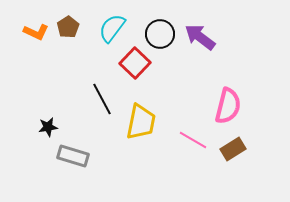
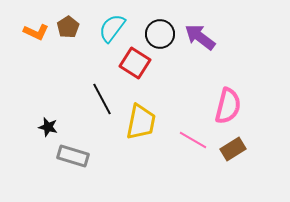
red square: rotated 12 degrees counterclockwise
black star: rotated 24 degrees clockwise
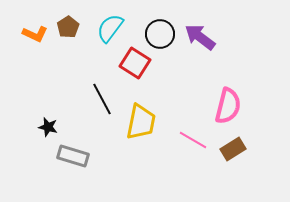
cyan semicircle: moved 2 px left
orange L-shape: moved 1 px left, 2 px down
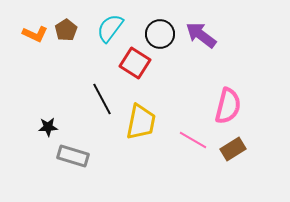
brown pentagon: moved 2 px left, 3 px down
purple arrow: moved 1 px right, 2 px up
black star: rotated 18 degrees counterclockwise
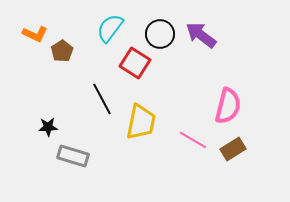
brown pentagon: moved 4 px left, 21 px down
